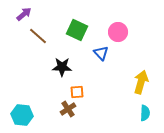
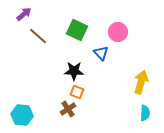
black star: moved 12 px right, 4 px down
orange square: rotated 24 degrees clockwise
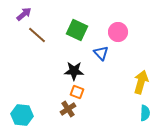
brown line: moved 1 px left, 1 px up
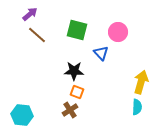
purple arrow: moved 6 px right
green square: rotated 10 degrees counterclockwise
brown cross: moved 2 px right, 1 px down
cyan semicircle: moved 8 px left, 6 px up
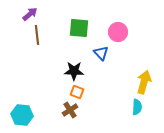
green square: moved 2 px right, 2 px up; rotated 10 degrees counterclockwise
brown line: rotated 42 degrees clockwise
yellow arrow: moved 3 px right
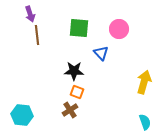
purple arrow: rotated 112 degrees clockwise
pink circle: moved 1 px right, 3 px up
cyan semicircle: moved 8 px right, 15 px down; rotated 21 degrees counterclockwise
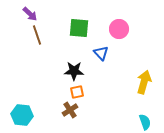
purple arrow: rotated 28 degrees counterclockwise
brown line: rotated 12 degrees counterclockwise
orange square: rotated 32 degrees counterclockwise
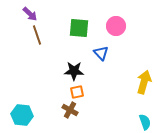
pink circle: moved 3 px left, 3 px up
brown cross: rotated 28 degrees counterclockwise
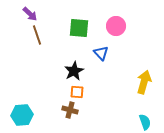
black star: rotated 30 degrees counterclockwise
orange square: rotated 16 degrees clockwise
brown cross: rotated 14 degrees counterclockwise
cyan hexagon: rotated 10 degrees counterclockwise
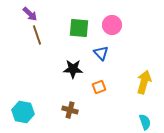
pink circle: moved 4 px left, 1 px up
black star: moved 1 px left, 2 px up; rotated 30 degrees clockwise
orange square: moved 22 px right, 5 px up; rotated 24 degrees counterclockwise
cyan hexagon: moved 1 px right, 3 px up; rotated 15 degrees clockwise
